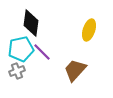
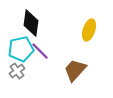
purple line: moved 2 px left, 1 px up
gray cross: rotated 14 degrees counterclockwise
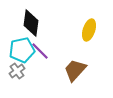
cyan pentagon: moved 1 px right, 1 px down
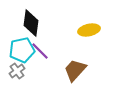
yellow ellipse: rotated 60 degrees clockwise
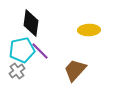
yellow ellipse: rotated 10 degrees clockwise
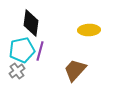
purple line: rotated 60 degrees clockwise
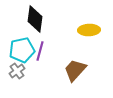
black diamond: moved 4 px right, 4 px up
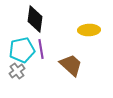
purple line: moved 1 px right, 2 px up; rotated 24 degrees counterclockwise
brown trapezoid: moved 4 px left, 5 px up; rotated 90 degrees clockwise
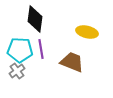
yellow ellipse: moved 2 px left, 2 px down; rotated 15 degrees clockwise
cyan pentagon: moved 2 px left; rotated 15 degrees clockwise
brown trapezoid: moved 1 px right, 3 px up; rotated 20 degrees counterclockwise
